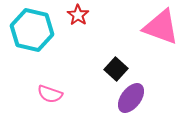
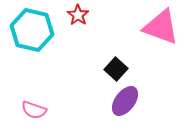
pink semicircle: moved 16 px left, 16 px down
purple ellipse: moved 6 px left, 3 px down
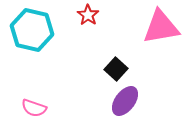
red star: moved 10 px right
pink triangle: rotated 30 degrees counterclockwise
pink semicircle: moved 2 px up
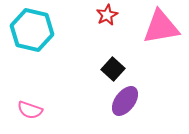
red star: moved 19 px right; rotated 10 degrees clockwise
black square: moved 3 px left
pink semicircle: moved 4 px left, 2 px down
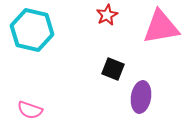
black square: rotated 20 degrees counterclockwise
purple ellipse: moved 16 px right, 4 px up; rotated 28 degrees counterclockwise
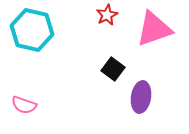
pink triangle: moved 7 px left, 2 px down; rotated 9 degrees counterclockwise
black square: rotated 15 degrees clockwise
pink semicircle: moved 6 px left, 5 px up
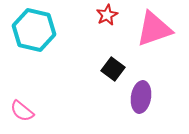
cyan hexagon: moved 2 px right
pink semicircle: moved 2 px left, 6 px down; rotated 20 degrees clockwise
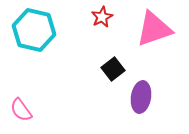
red star: moved 5 px left, 2 px down
black square: rotated 15 degrees clockwise
pink semicircle: moved 1 px left, 1 px up; rotated 15 degrees clockwise
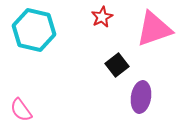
black square: moved 4 px right, 4 px up
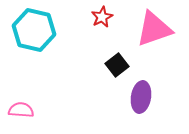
pink semicircle: rotated 130 degrees clockwise
